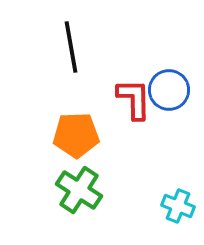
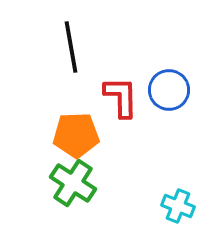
red L-shape: moved 13 px left, 2 px up
green cross: moved 6 px left, 7 px up
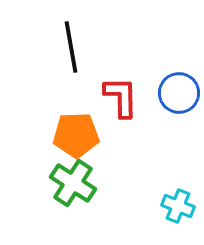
blue circle: moved 10 px right, 3 px down
